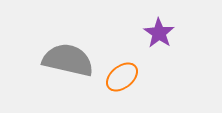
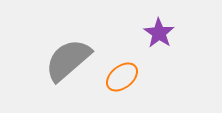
gray semicircle: rotated 54 degrees counterclockwise
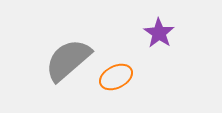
orange ellipse: moved 6 px left; rotated 12 degrees clockwise
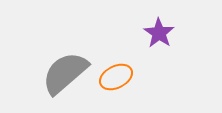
gray semicircle: moved 3 px left, 13 px down
